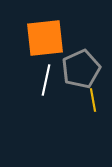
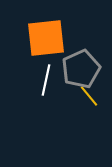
orange square: moved 1 px right
yellow line: moved 4 px left, 4 px up; rotated 30 degrees counterclockwise
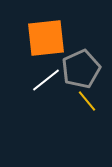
white line: rotated 40 degrees clockwise
yellow line: moved 2 px left, 5 px down
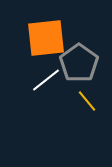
gray pentagon: moved 2 px left, 6 px up; rotated 12 degrees counterclockwise
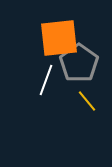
orange square: moved 13 px right
white line: rotated 32 degrees counterclockwise
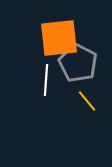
gray pentagon: moved 1 px left; rotated 9 degrees counterclockwise
white line: rotated 16 degrees counterclockwise
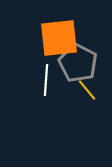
yellow line: moved 11 px up
